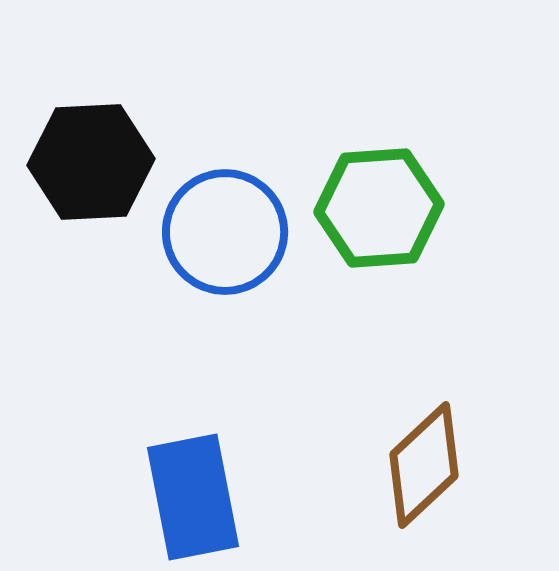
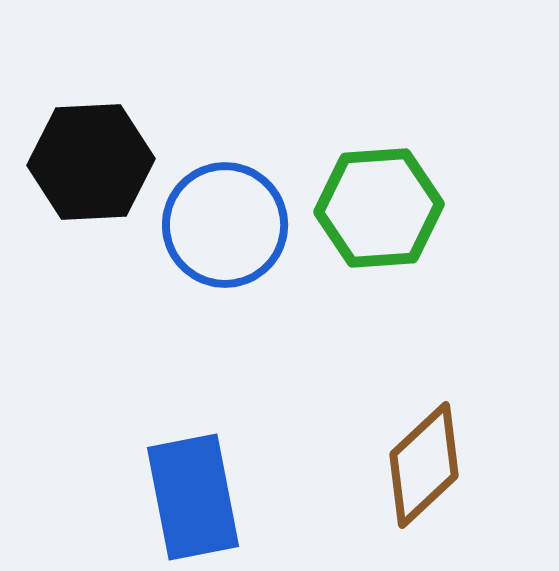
blue circle: moved 7 px up
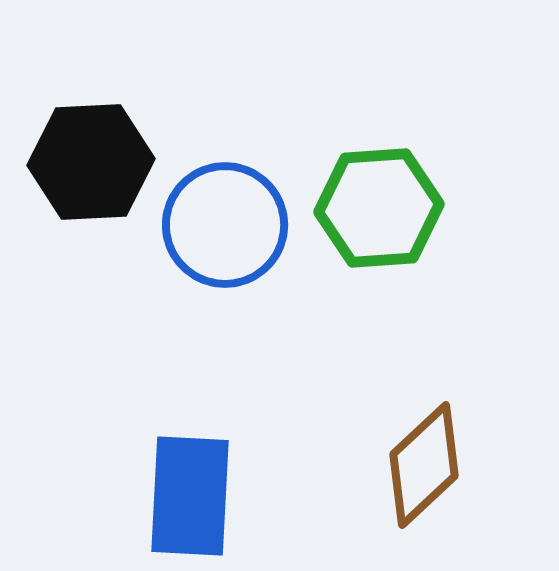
blue rectangle: moved 3 px left, 1 px up; rotated 14 degrees clockwise
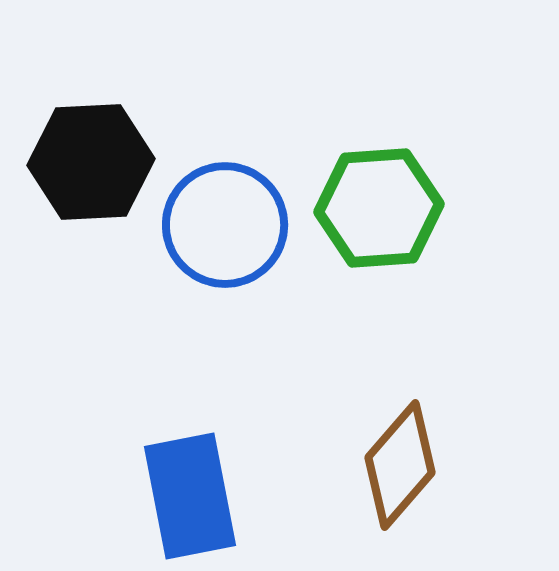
brown diamond: moved 24 px left; rotated 6 degrees counterclockwise
blue rectangle: rotated 14 degrees counterclockwise
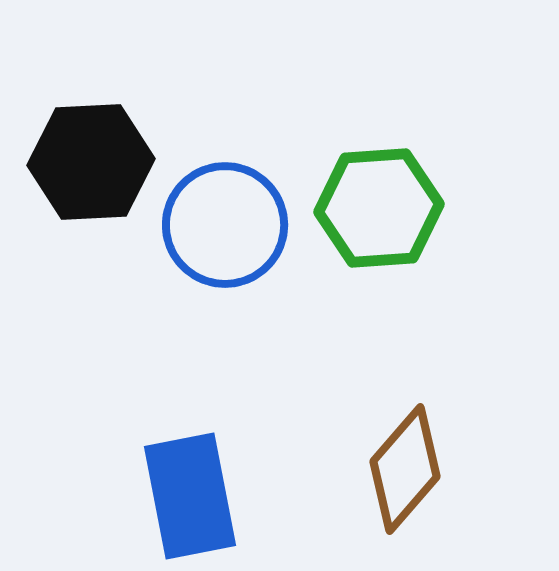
brown diamond: moved 5 px right, 4 px down
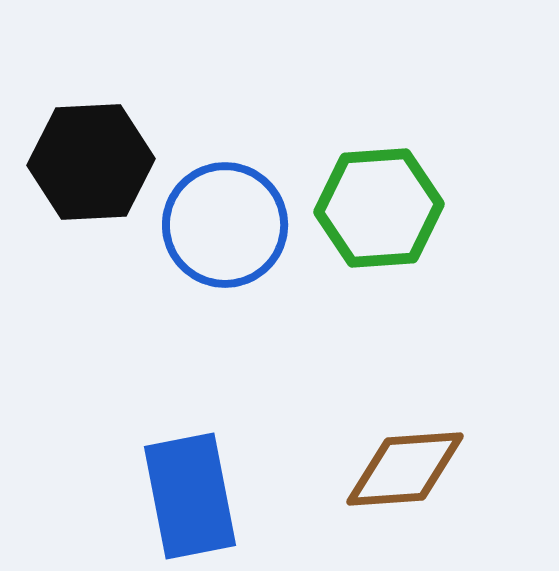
brown diamond: rotated 45 degrees clockwise
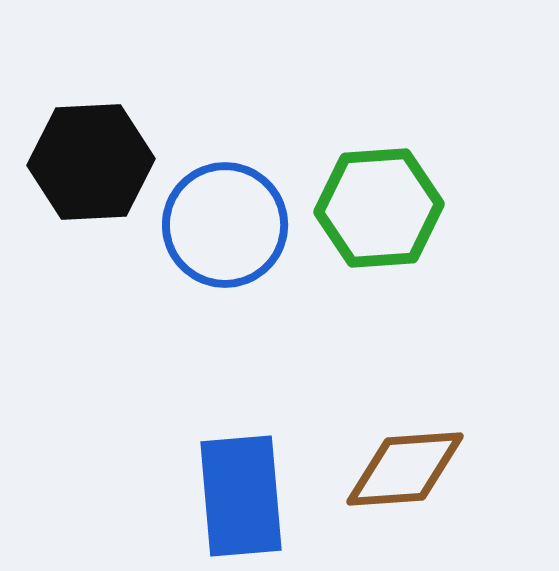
blue rectangle: moved 51 px right; rotated 6 degrees clockwise
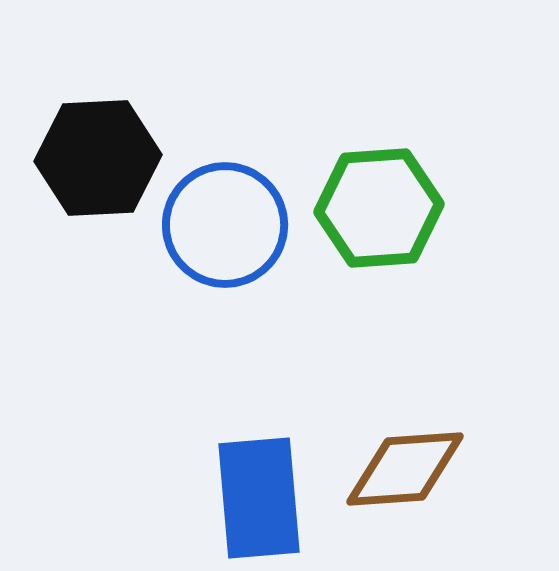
black hexagon: moved 7 px right, 4 px up
blue rectangle: moved 18 px right, 2 px down
